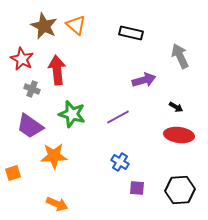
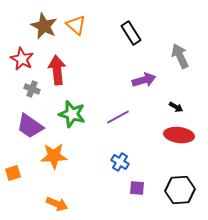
black rectangle: rotated 45 degrees clockwise
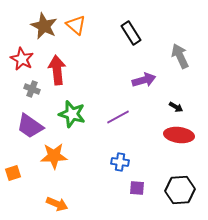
blue cross: rotated 24 degrees counterclockwise
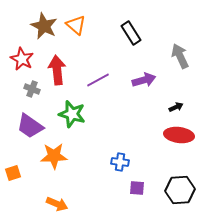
black arrow: rotated 56 degrees counterclockwise
purple line: moved 20 px left, 37 px up
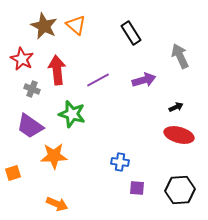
red ellipse: rotated 8 degrees clockwise
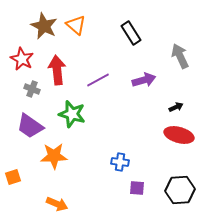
orange square: moved 4 px down
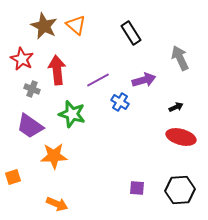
gray arrow: moved 2 px down
red ellipse: moved 2 px right, 2 px down
blue cross: moved 60 px up; rotated 24 degrees clockwise
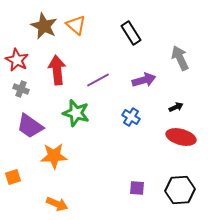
red star: moved 5 px left, 1 px down
gray cross: moved 11 px left
blue cross: moved 11 px right, 15 px down
green star: moved 4 px right, 1 px up
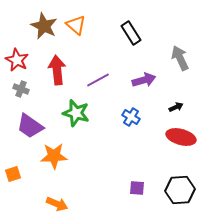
orange square: moved 3 px up
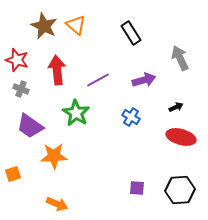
red star: rotated 10 degrees counterclockwise
green star: rotated 16 degrees clockwise
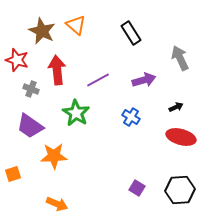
brown star: moved 2 px left, 5 px down
gray cross: moved 10 px right
purple square: rotated 28 degrees clockwise
